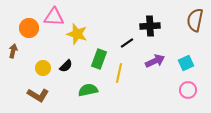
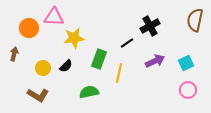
black cross: rotated 24 degrees counterclockwise
yellow star: moved 3 px left, 4 px down; rotated 25 degrees counterclockwise
brown arrow: moved 1 px right, 3 px down
green semicircle: moved 1 px right, 2 px down
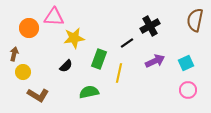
yellow circle: moved 20 px left, 4 px down
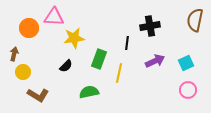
black cross: rotated 18 degrees clockwise
black line: rotated 48 degrees counterclockwise
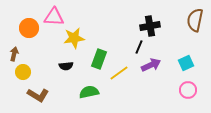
black line: moved 12 px right, 4 px down; rotated 16 degrees clockwise
purple arrow: moved 4 px left, 4 px down
black semicircle: rotated 40 degrees clockwise
yellow line: rotated 42 degrees clockwise
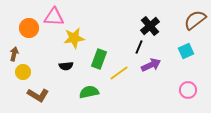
brown semicircle: rotated 40 degrees clockwise
black cross: rotated 30 degrees counterclockwise
cyan square: moved 12 px up
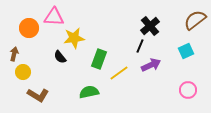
black line: moved 1 px right, 1 px up
black semicircle: moved 6 px left, 9 px up; rotated 56 degrees clockwise
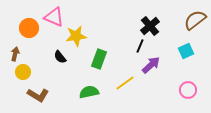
pink triangle: rotated 20 degrees clockwise
yellow star: moved 2 px right, 2 px up
brown arrow: moved 1 px right
purple arrow: rotated 18 degrees counterclockwise
yellow line: moved 6 px right, 10 px down
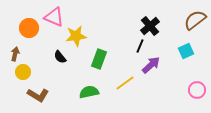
pink circle: moved 9 px right
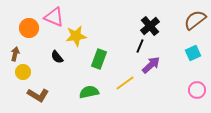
cyan square: moved 7 px right, 2 px down
black semicircle: moved 3 px left
